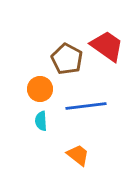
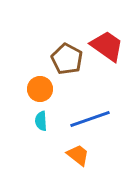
blue line: moved 4 px right, 13 px down; rotated 12 degrees counterclockwise
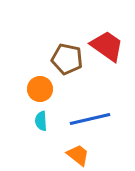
brown pentagon: rotated 16 degrees counterclockwise
blue line: rotated 6 degrees clockwise
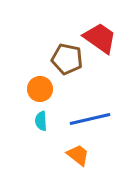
red trapezoid: moved 7 px left, 8 px up
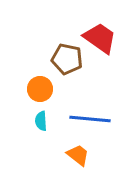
blue line: rotated 18 degrees clockwise
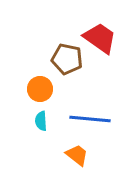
orange trapezoid: moved 1 px left
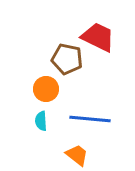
red trapezoid: moved 2 px left, 1 px up; rotated 9 degrees counterclockwise
orange circle: moved 6 px right
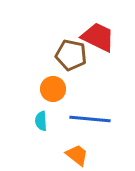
brown pentagon: moved 4 px right, 4 px up
orange circle: moved 7 px right
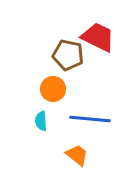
brown pentagon: moved 3 px left
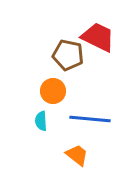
orange circle: moved 2 px down
